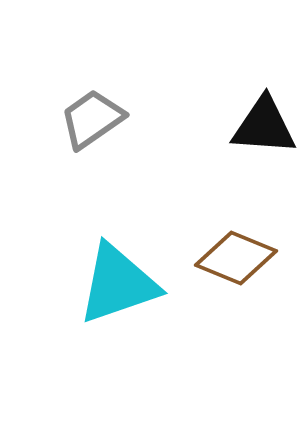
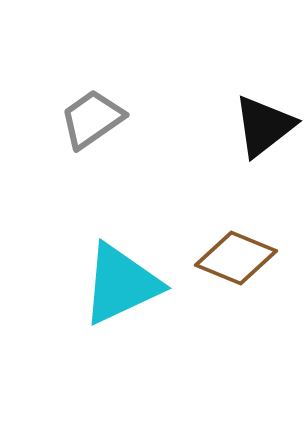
black triangle: rotated 42 degrees counterclockwise
cyan triangle: moved 3 px right; rotated 6 degrees counterclockwise
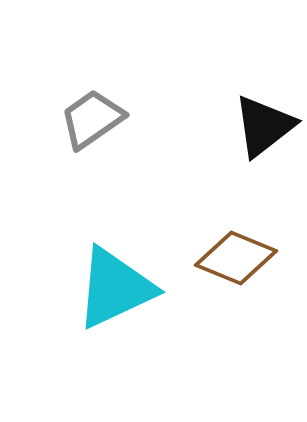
cyan triangle: moved 6 px left, 4 px down
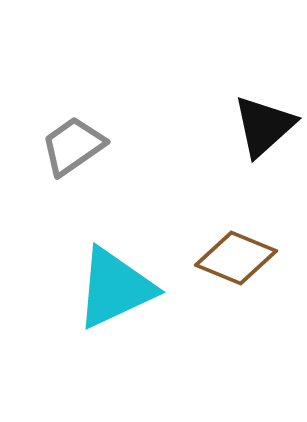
gray trapezoid: moved 19 px left, 27 px down
black triangle: rotated 4 degrees counterclockwise
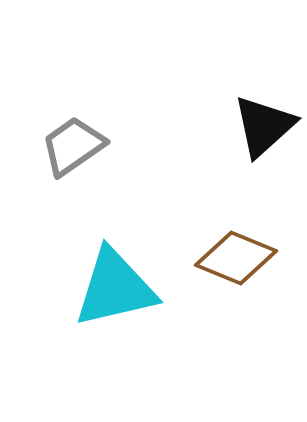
cyan triangle: rotated 12 degrees clockwise
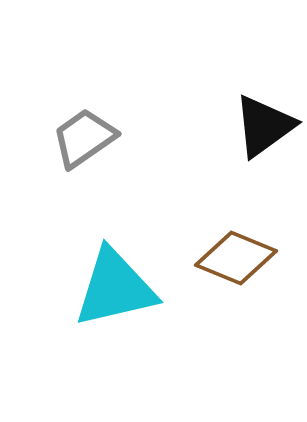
black triangle: rotated 6 degrees clockwise
gray trapezoid: moved 11 px right, 8 px up
